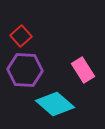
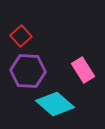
purple hexagon: moved 3 px right, 1 px down
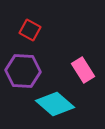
red square: moved 9 px right, 6 px up; rotated 20 degrees counterclockwise
purple hexagon: moved 5 px left
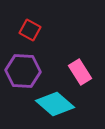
pink rectangle: moved 3 px left, 2 px down
